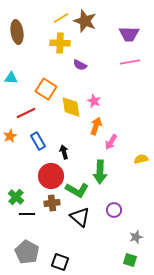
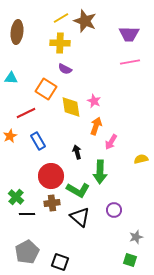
brown ellipse: rotated 15 degrees clockwise
purple semicircle: moved 15 px left, 4 px down
black arrow: moved 13 px right
green L-shape: moved 1 px right
gray pentagon: rotated 15 degrees clockwise
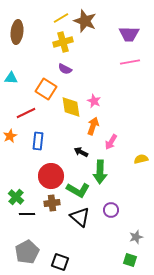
yellow cross: moved 3 px right, 1 px up; rotated 18 degrees counterclockwise
orange arrow: moved 3 px left
blue rectangle: rotated 36 degrees clockwise
black arrow: moved 4 px right; rotated 48 degrees counterclockwise
purple circle: moved 3 px left
